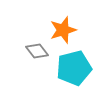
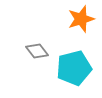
orange star: moved 18 px right, 11 px up
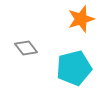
gray diamond: moved 11 px left, 3 px up
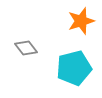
orange star: moved 2 px down
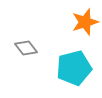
orange star: moved 4 px right, 1 px down
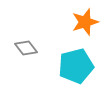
cyan pentagon: moved 2 px right, 2 px up
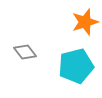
gray diamond: moved 1 px left, 4 px down
